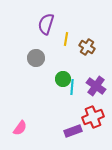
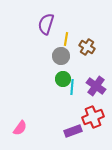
gray circle: moved 25 px right, 2 px up
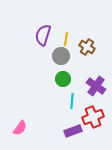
purple semicircle: moved 3 px left, 11 px down
cyan line: moved 14 px down
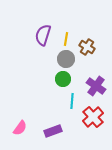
gray circle: moved 5 px right, 3 px down
red cross: rotated 20 degrees counterclockwise
purple rectangle: moved 20 px left
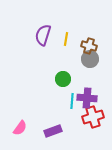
brown cross: moved 2 px right, 1 px up; rotated 14 degrees counterclockwise
gray circle: moved 24 px right
purple cross: moved 9 px left, 12 px down; rotated 30 degrees counterclockwise
red cross: rotated 25 degrees clockwise
